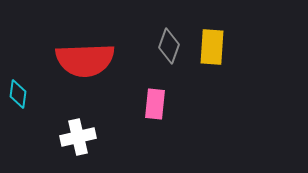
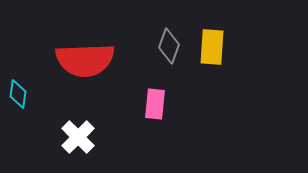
white cross: rotated 32 degrees counterclockwise
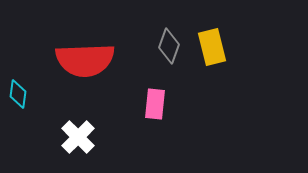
yellow rectangle: rotated 18 degrees counterclockwise
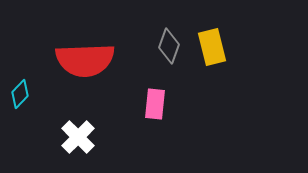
cyan diamond: moved 2 px right; rotated 36 degrees clockwise
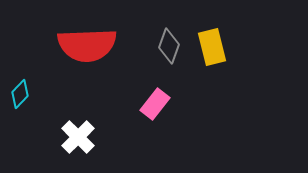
red semicircle: moved 2 px right, 15 px up
pink rectangle: rotated 32 degrees clockwise
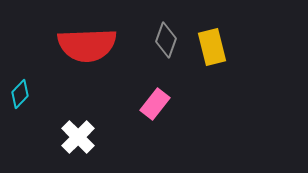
gray diamond: moved 3 px left, 6 px up
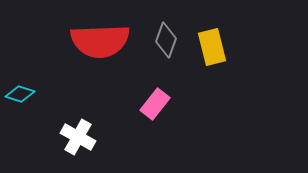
red semicircle: moved 13 px right, 4 px up
cyan diamond: rotated 64 degrees clockwise
white cross: rotated 16 degrees counterclockwise
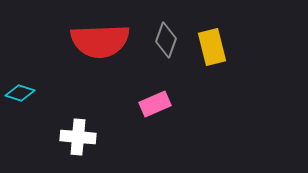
cyan diamond: moved 1 px up
pink rectangle: rotated 28 degrees clockwise
white cross: rotated 24 degrees counterclockwise
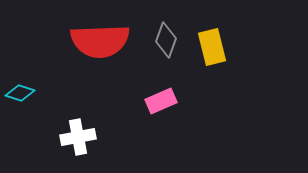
pink rectangle: moved 6 px right, 3 px up
white cross: rotated 16 degrees counterclockwise
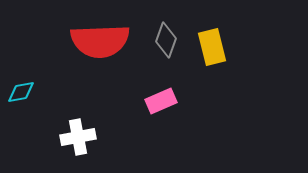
cyan diamond: moved 1 px right, 1 px up; rotated 28 degrees counterclockwise
